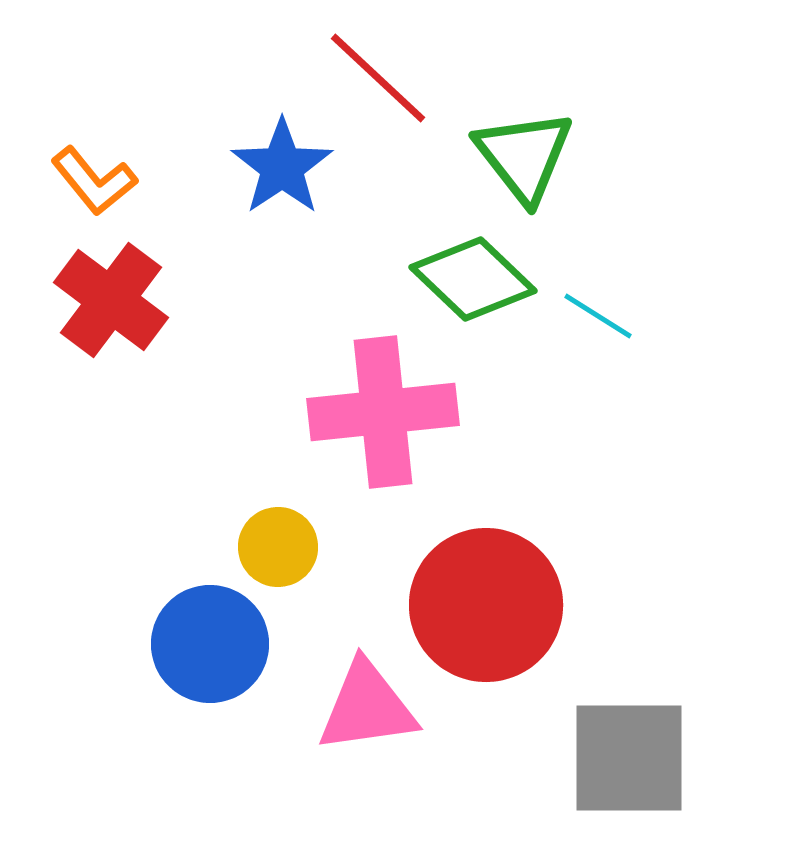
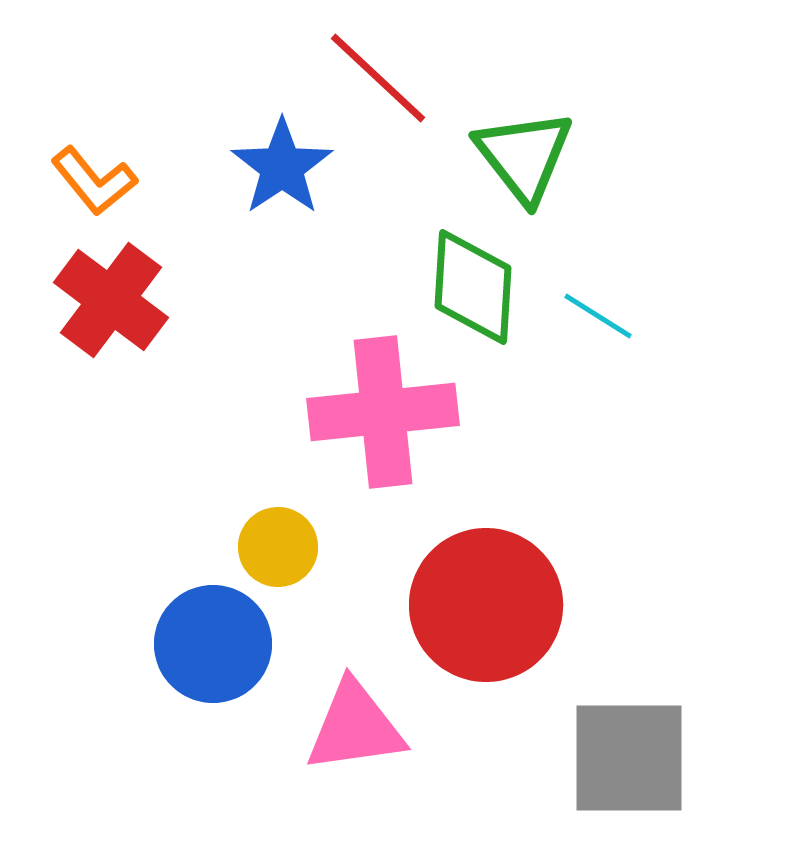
green diamond: moved 8 px down; rotated 50 degrees clockwise
blue circle: moved 3 px right
pink triangle: moved 12 px left, 20 px down
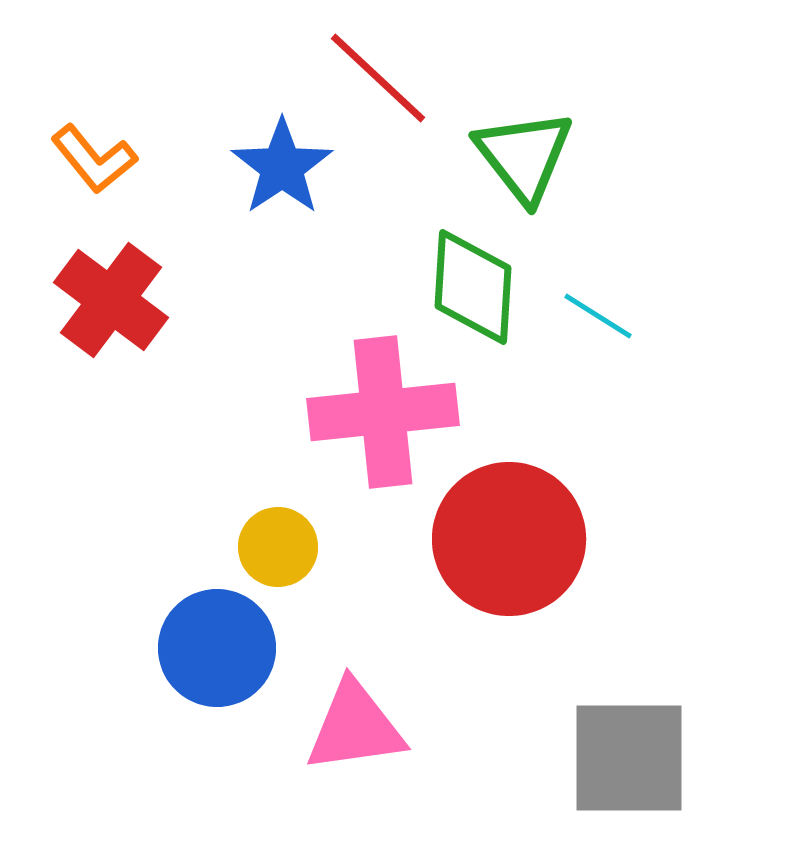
orange L-shape: moved 22 px up
red circle: moved 23 px right, 66 px up
blue circle: moved 4 px right, 4 px down
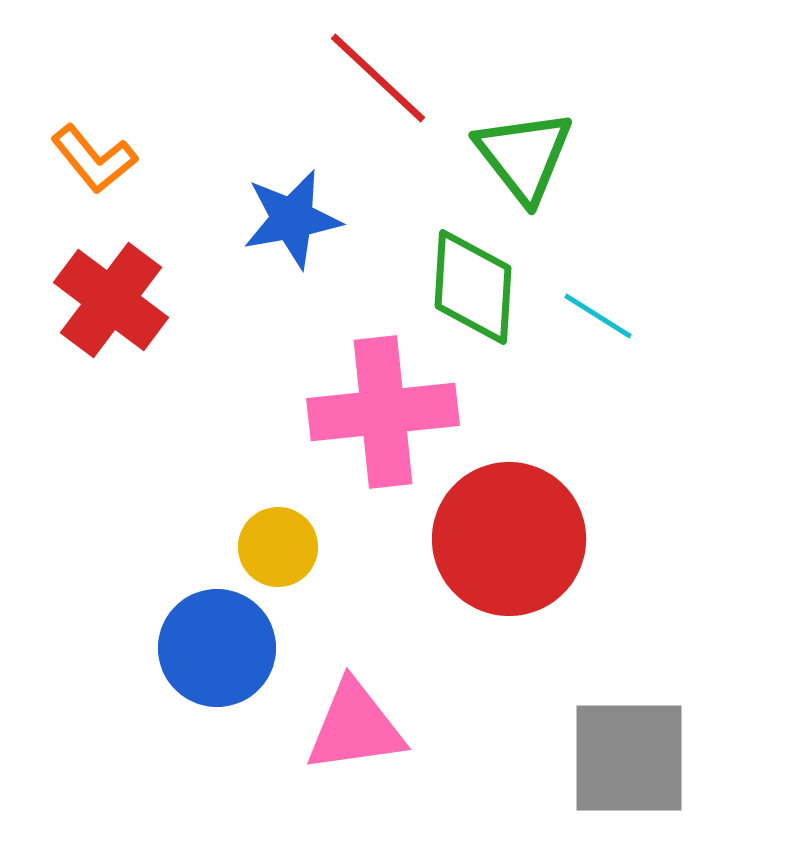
blue star: moved 10 px right, 52 px down; rotated 24 degrees clockwise
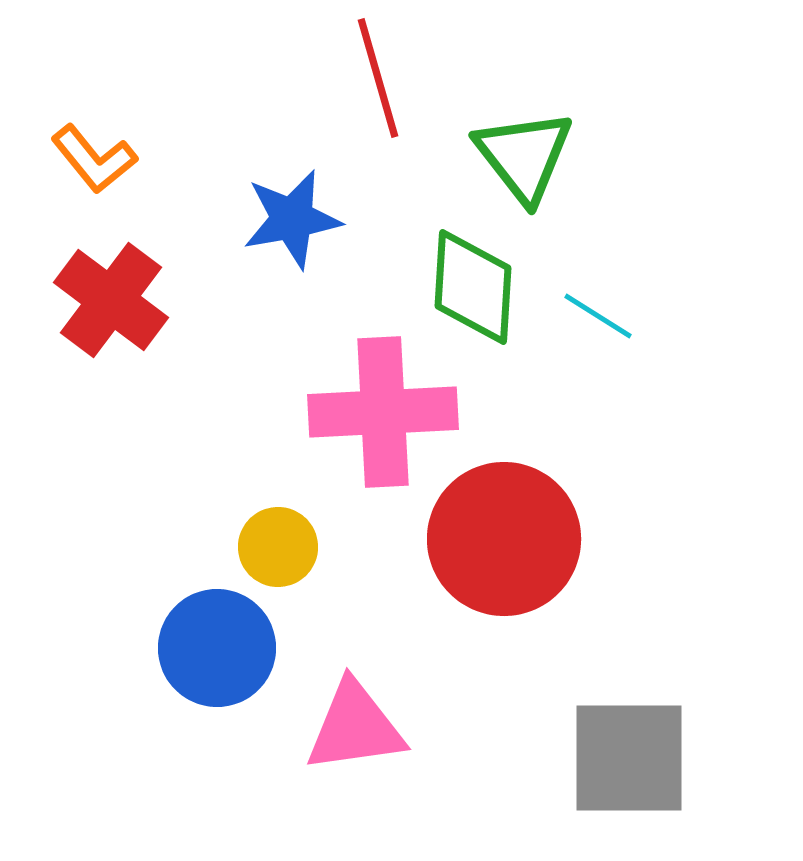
red line: rotated 31 degrees clockwise
pink cross: rotated 3 degrees clockwise
red circle: moved 5 px left
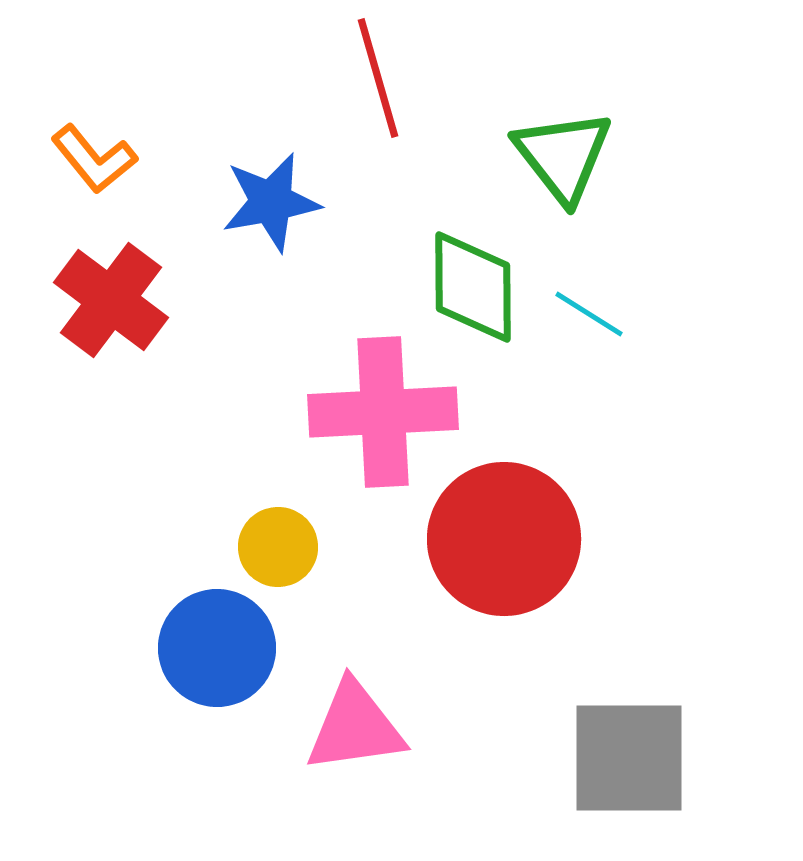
green triangle: moved 39 px right
blue star: moved 21 px left, 17 px up
green diamond: rotated 4 degrees counterclockwise
cyan line: moved 9 px left, 2 px up
